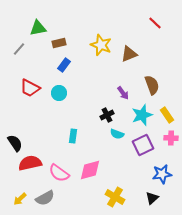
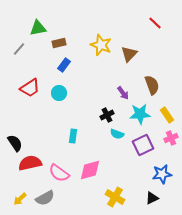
brown triangle: rotated 24 degrees counterclockwise
red trapezoid: rotated 60 degrees counterclockwise
cyan star: moved 2 px left, 1 px up; rotated 15 degrees clockwise
pink cross: rotated 24 degrees counterclockwise
black triangle: rotated 16 degrees clockwise
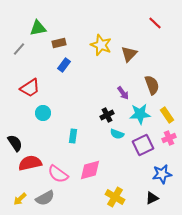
cyan circle: moved 16 px left, 20 px down
pink cross: moved 2 px left
pink semicircle: moved 1 px left, 1 px down
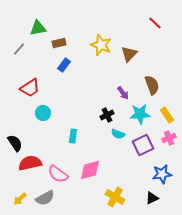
cyan semicircle: moved 1 px right
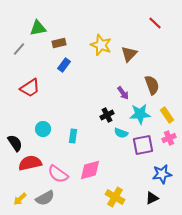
cyan circle: moved 16 px down
cyan semicircle: moved 3 px right, 1 px up
purple square: rotated 15 degrees clockwise
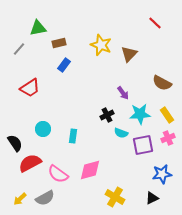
brown semicircle: moved 10 px right, 2 px up; rotated 138 degrees clockwise
pink cross: moved 1 px left
red semicircle: rotated 15 degrees counterclockwise
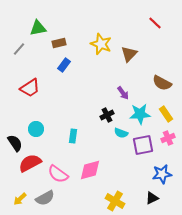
yellow star: moved 1 px up
yellow rectangle: moved 1 px left, 1 px up
cyan circle: moved 7 px left
yellow cross: moved 4 px down
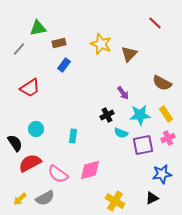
cyan star: moved 1 px down
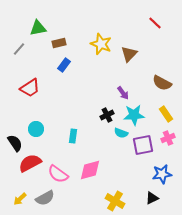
cyan star: moved 6 px left
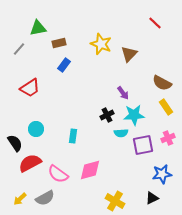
yellow rectangle: moved 7 px up
cyan semicircle: rotated 24 degrees counterclockwise
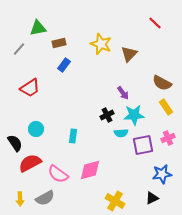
yellow arrow: rotated 48 degrees counterclockwise
